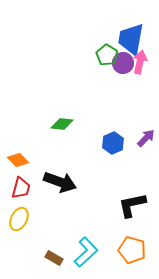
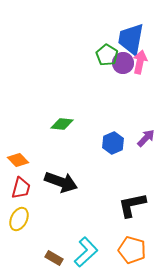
black arrow: moved 1 px right
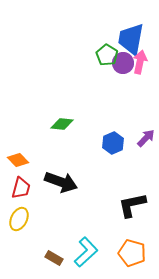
orange pentagon: moved 3 px down
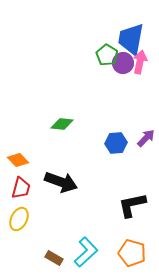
blue hexagon: moved 3 px right; rotated 20 degrees clockwise
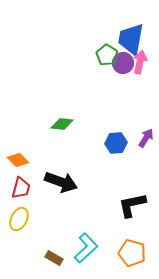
purple arrow: rotated 12 degrees counterclockwise
cyan L-shape: moved 4 px up
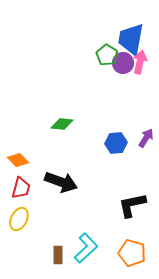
brown rectangle: moved 4 px right, 3 px up; rotated 60 degrees clockwise
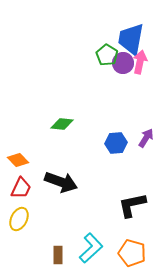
red trapezoid: rotated 10 degrees clockwise
cyan L-shape: moved 5 px right
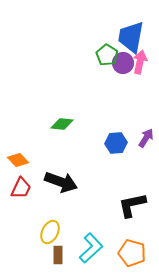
blue trapezoid: moved 2 px up
yellow ellipse: moved 31 px right, 13 px down
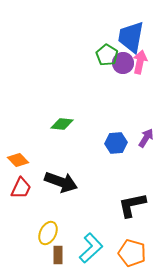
yellow ellipse: moved 2 px left, 1 px down
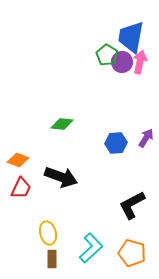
purple circle: moved 1 px left, 1 px up
orange diamond: rotated 25 degrees counterclockwise
black arrow: moved 5 px up
black L-shape: rotated 16 degrees counterclockwise
yellow ellipse: rotated 40 degrees counterclockwise
brown rectangle: moved 6 px left, 4 px down
